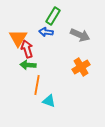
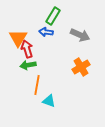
green arrow: rotated 14 degrees counterclockwise
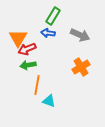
blue arrow: moved 2 px right, 1 px down
red arrow: rotated 96 degrees counterclockwise
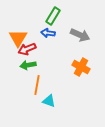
orange cross: rotated 30 degrees counterclockwise
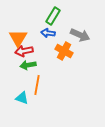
red arrow: moved 3 px left, 2 px down; rotated 12 degrees clockwise
orange cross: moved 17 px left, 16 px up
cyan triangle: moved 27 px left, 3 px up
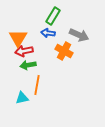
gray arrow: moved 1 px left
cyan triangle: rotated 32 degrees counterclockwise
